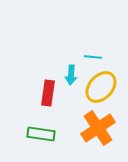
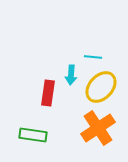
green rectangle: moved 8 px left, 1 px down
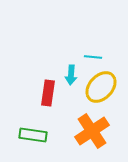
orange cross: moved 6 px left, 3 px down
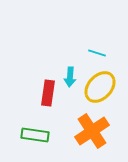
cyan line: moved 4 px right, 4 px up; rotated 12 degrees clockwise
cyan arrow: moved 1 px left, 2 px down
yellow ellipse: moved 1 px left
green rectangle: moved 2 px right
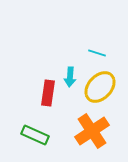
green rectangle: rotated 16 degrees clockwise
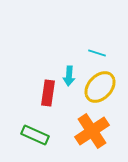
cyan arrow: moved 1 px left, 1 px up
